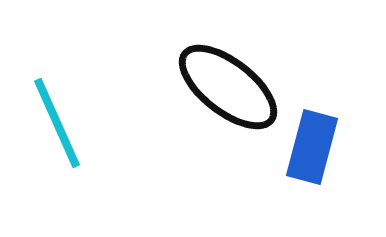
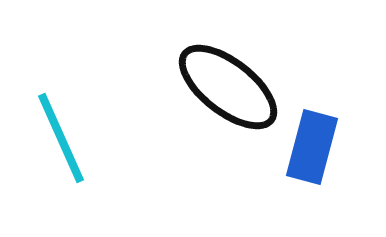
cyan line: moved 4 px right, 15 px down
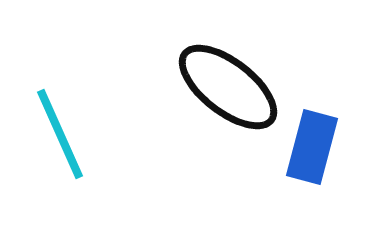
cyan line: moved 1 px left, 4 px up
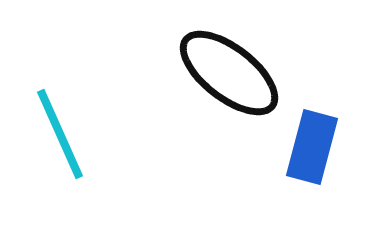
black ellipse: moved 1 px right, 14 px up
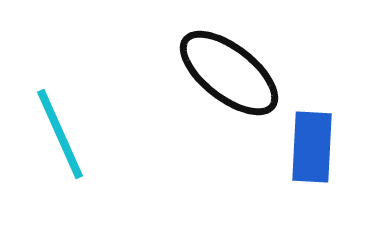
blue rectangle: rotated 12 degrees counterclockwise
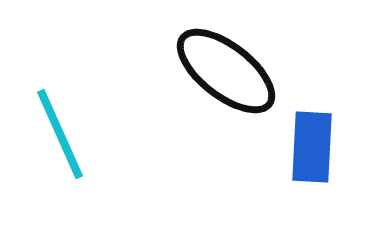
black ellipse: moved 3 px left, 2 px up
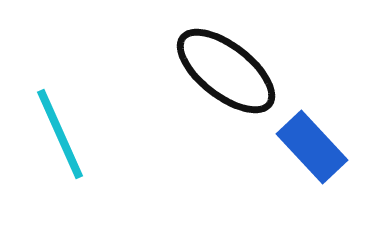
blue rectangle: rotated 46 degrees counterclockwise
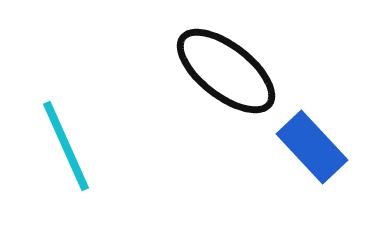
cyan line: moved 6 px right, 12 px down
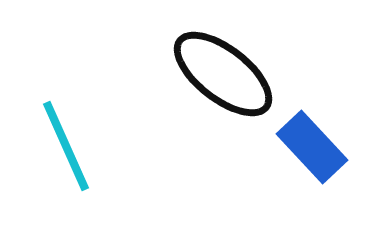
black ellipse: moved 3 px left, 3 px down
